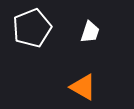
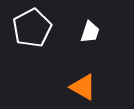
white pentagon: rotated 6 degrees counterclockwise
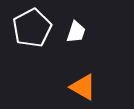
white trapezoid: moved 14 px left
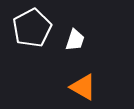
white trapezoid: moved 1 px left, 8 px down
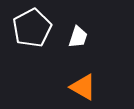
white trapezoid: moved 3 px right, 3 px up
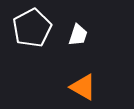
white trapezoid: moved 2 px up
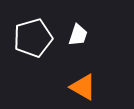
white pentagon: moved 1 px right, 10 px down; rotated 12 degrees clockwise
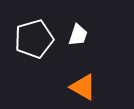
white pentagon: moved 1 px right, 1 px down
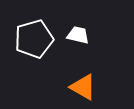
white trapezoid: rotated 95 degrees counterclockwise
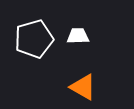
white trapezoid: moved 1 px down; rotated 15 degrees counterclockwise
